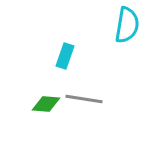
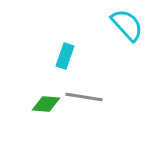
cyan semicircle: rotated 51 degrees counterclockwise
gray line: moved 2 px up
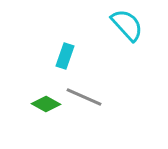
gray line: rotated 15 degrees clockwise
green diamond: rotated 24 degrees clockwise
